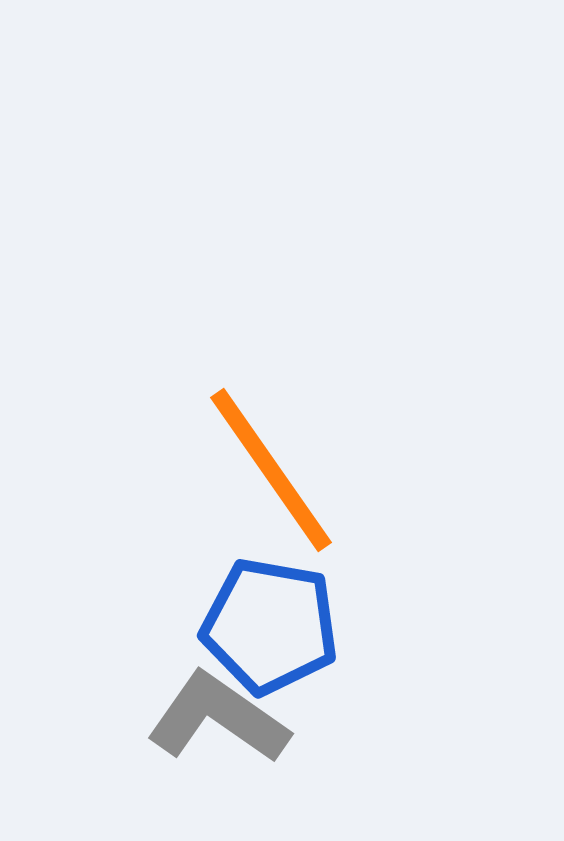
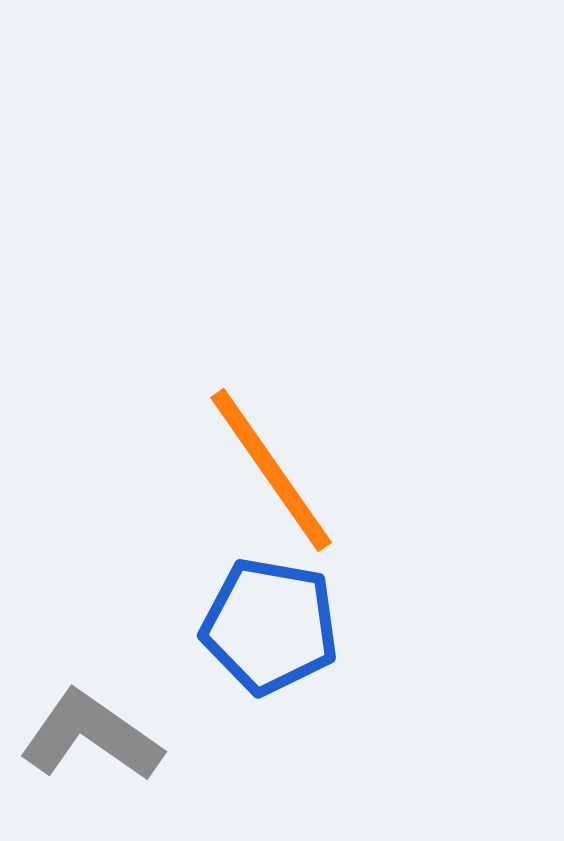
gray L-shape: moved 127 px left, 18 px down
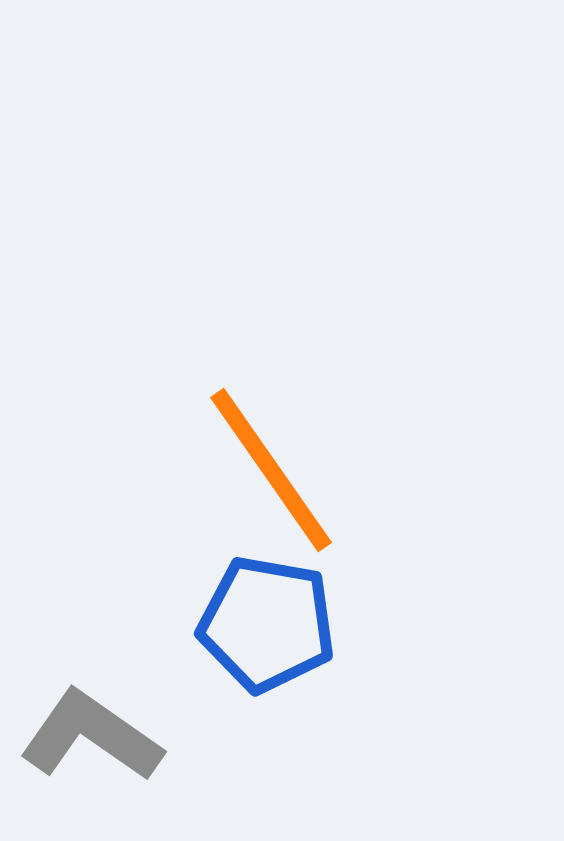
blue pentagon: moved 3 px left, 2 px up
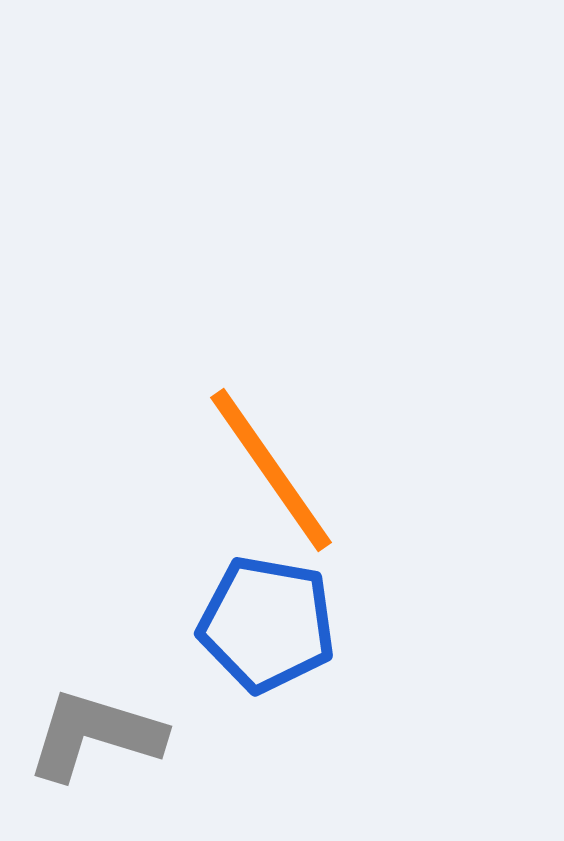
gray L-shape: moved 4 px right, 1 px up; rotated 18 degrees counterclockwise
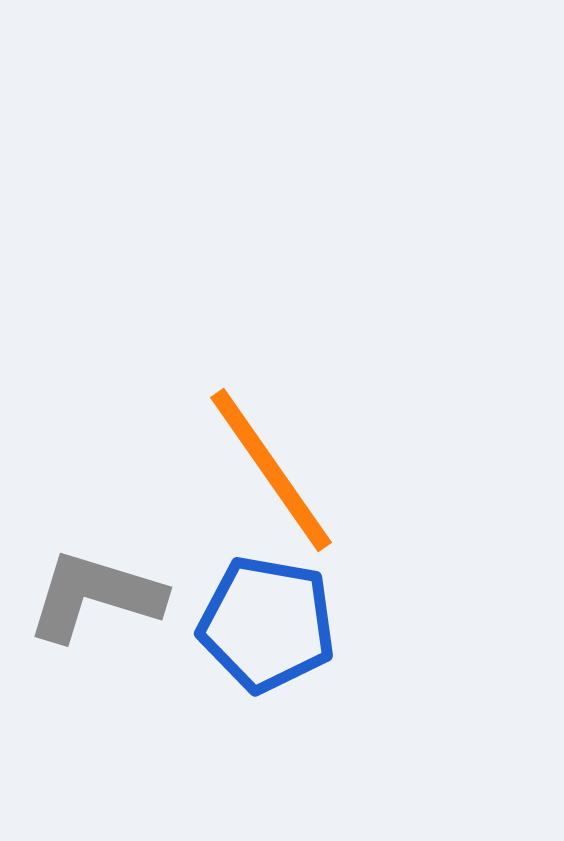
gray L-shape: moved 139 px up
